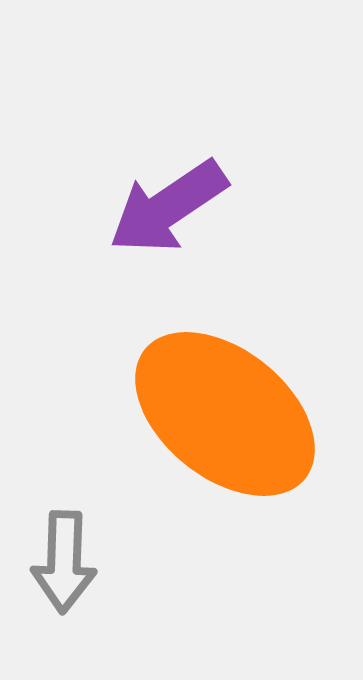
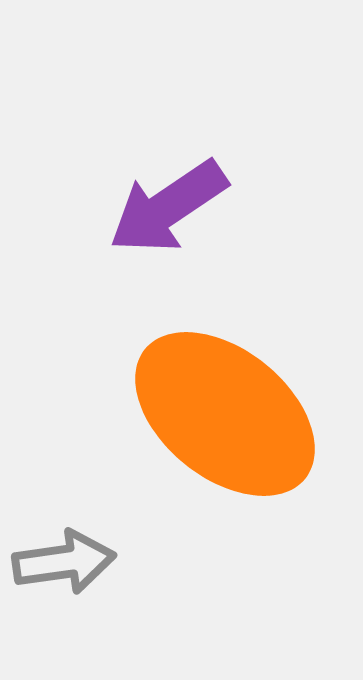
gray arrow: rotated 100 degrees counterclockwise
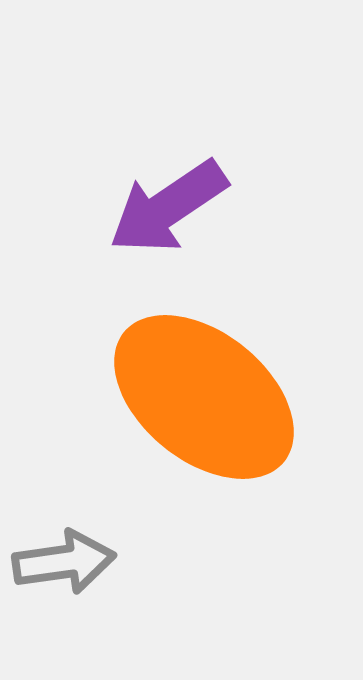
orange ellipse: moved 21 px left, 17 px up
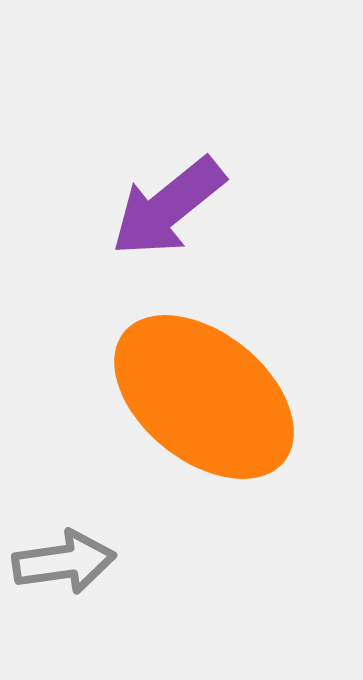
purple arrow: rotated 5 degrees counterclockwise
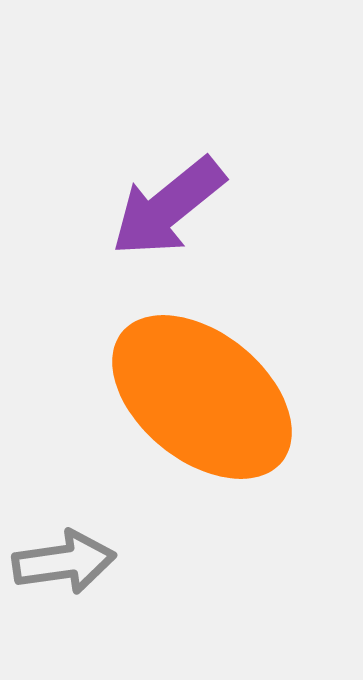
orange ellipse: moved 2 px left
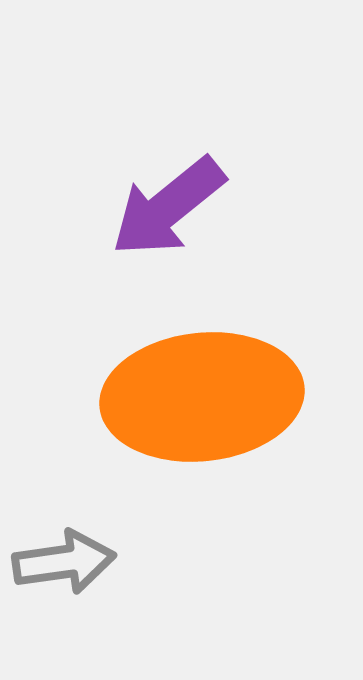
orange ellipse: rotated 45 degrees counterclockwise
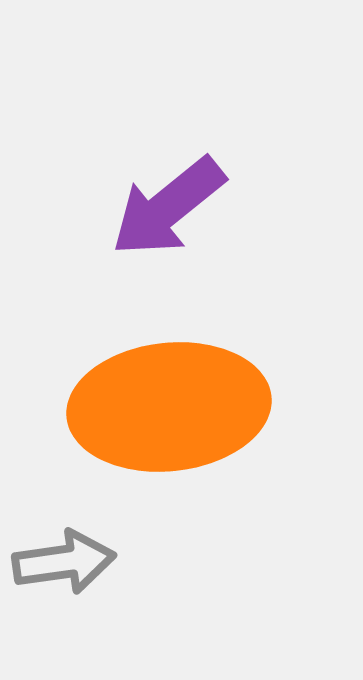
orange ellipse: moved 33 px left, 10 px down
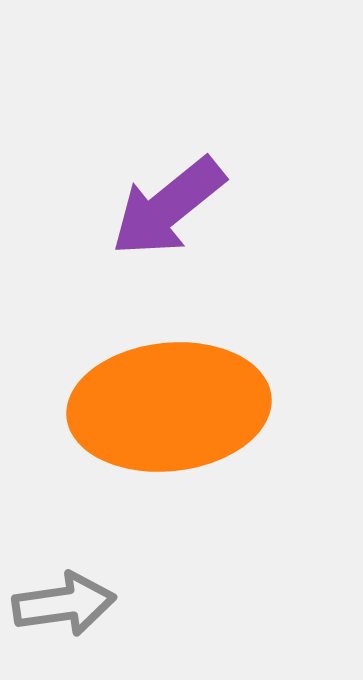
gray arrow: moved 42 px down
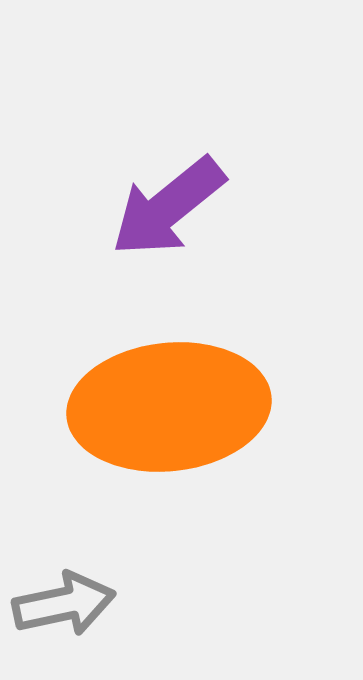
gray arrow: rotated 4 degrees counterclockwise
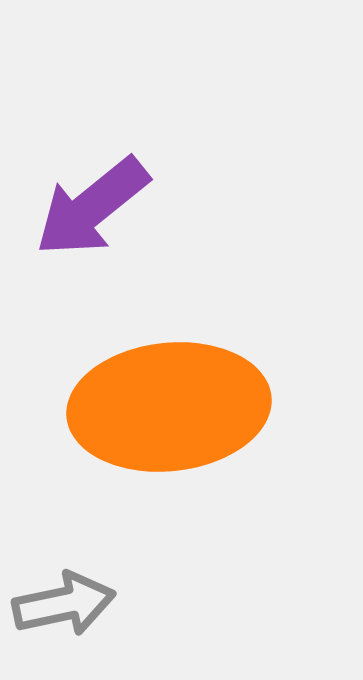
purple arrow: moved 76 px left
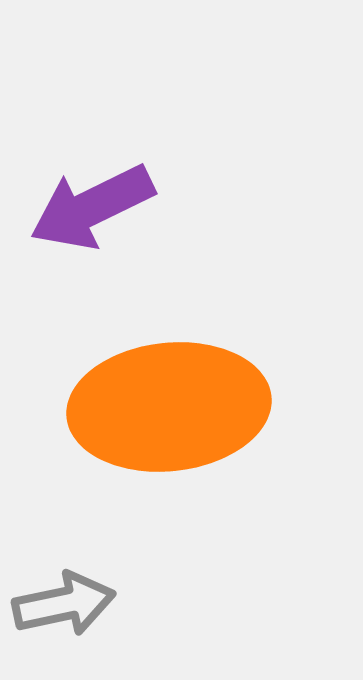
purple arrow: rotated 13 degrees clockwise
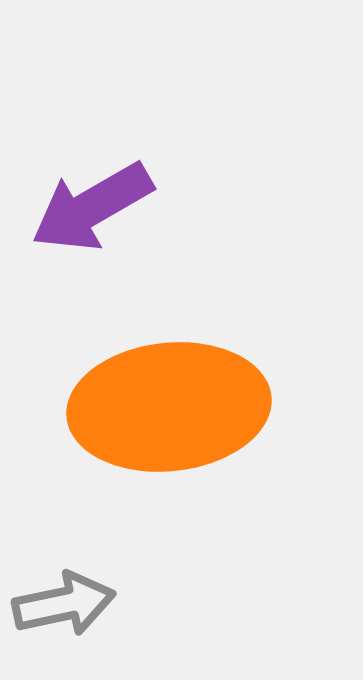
purple arrow: rotated 4 degrees counterclockwise
